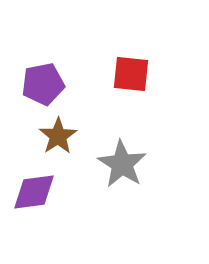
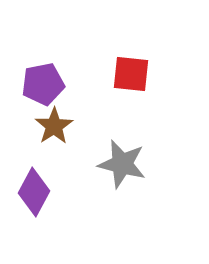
brown star: moved 4 px left, 10 px up
gray star: rotated 18 degrees counterclockwise
purple diamond: rotated 54 degrees counterclockwise
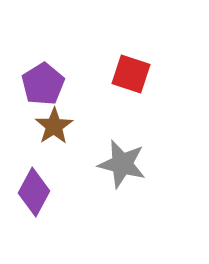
red square: rotated 12 degrees clockwise
purple pentagon: rotated 21 degrees counterclockwise
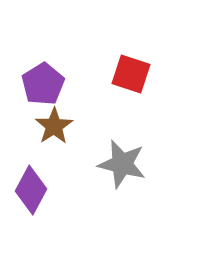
purple diamond: moved 3 px left, 2 px up
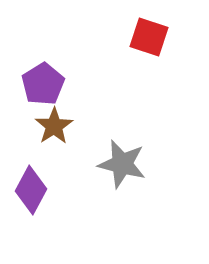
red square: moved 18 px right, 37 px up
